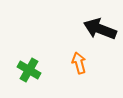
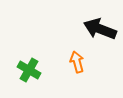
orange arrow: moved 2 px left, 1 px up
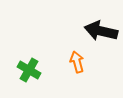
black arrow: moved 1 px right, 2 px down; rotated 8 degrees counterclockwise
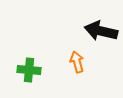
green cross: rotated 25 degrees counterclockwise
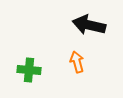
black arrow: moved 12 px left, 6 px up
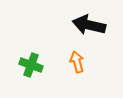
green cross: moved 2 px right, 5 px up; rotated 15 degrees clockwise
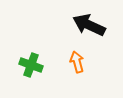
black arrow: rotated 12 degrees clockwise
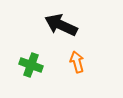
black arrow: moved 28 px left
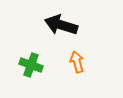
black arrow: rotated 8 degrees counterclockwise
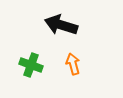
orange arrow: moved 4 px left, 2 px down
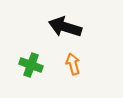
black arrow: moved 4 px right, 2 px down
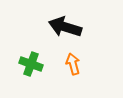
green cross: moved 1 px up
